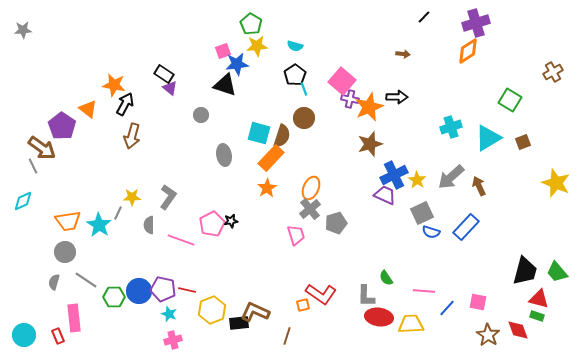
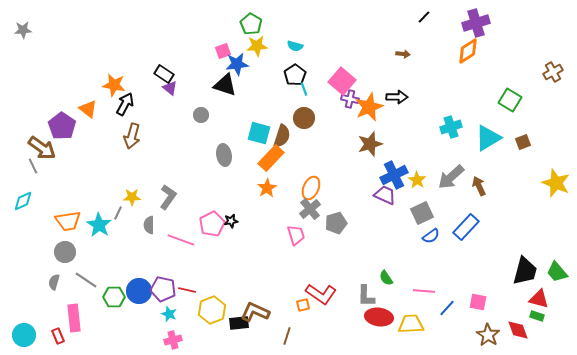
blue semicircle at (431, 232): moved 4 px down; rotated 54 degrees counterclockwise
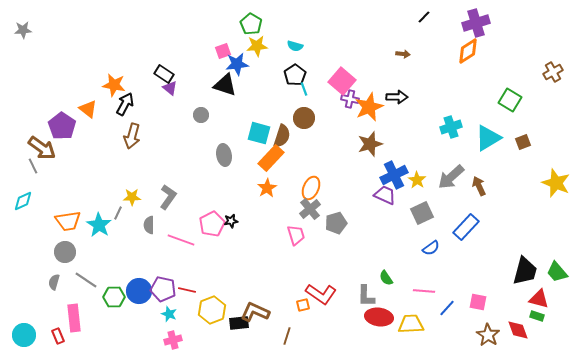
blue semicircle at (431, 236): moved 12 px down
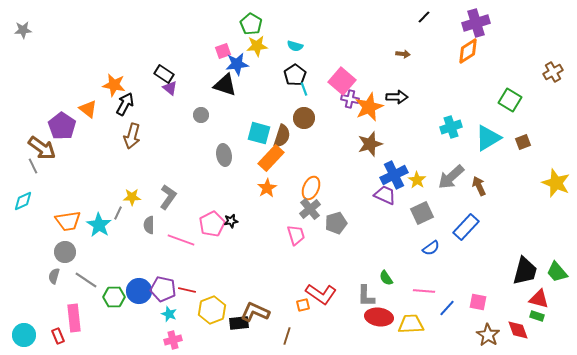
gray semicircle at (54, 282): moved 6 px up
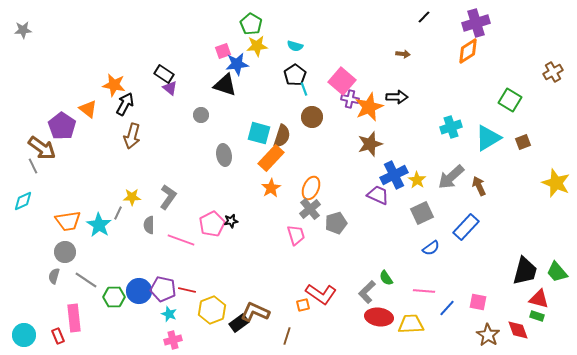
brown circle at (304, 118): moved 8 px right, 1 px up
orange star at (267, 188): moved 4 px right
purple trapezoid at (385, 195): moved 7 px left
gray L-shape at (366, 296): moved 1 px right, 4 px up; rotated 45 degrees clockwise
black rectangle at (239, 323): rotated 30 degrees counterclockwise
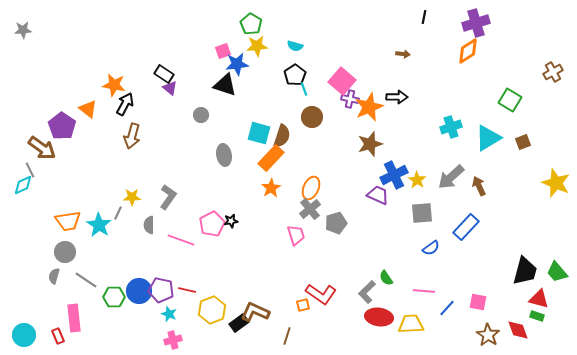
black line at (424, 17): rotated 32 degrees counterclockwise
gray line at (33, 166): moved 3 px left, 4 px down
cyan diamond at (23, 201): moved 16 px up
gray square at (422, 213): rotated 20 degrees clockwise
purple pentagon at (163, 289): moved 2 px left, 1 px down
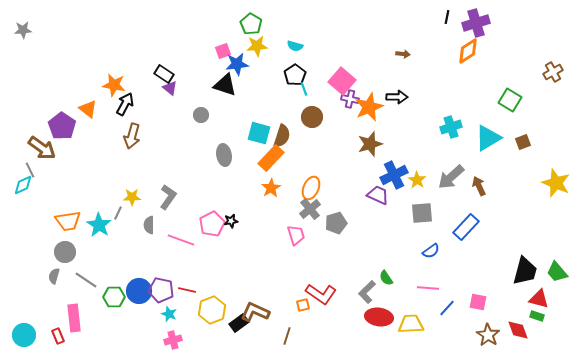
black line at (424, 17): moved 23 px right
blue semicircle at (431, 248): moved 3 px down
pink line at (424, 291): moved 4 px right, 3 px up
